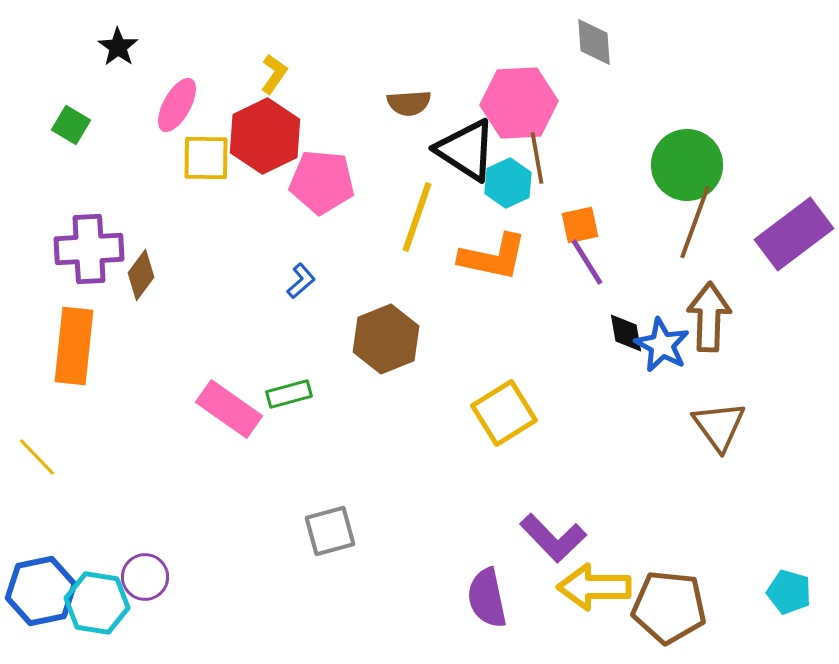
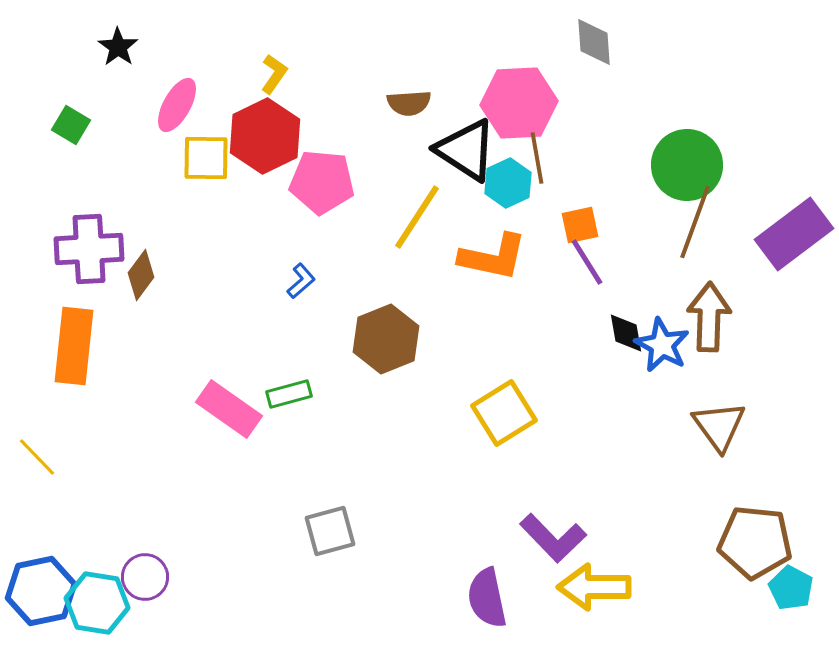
yellow line at (417, 217): rotated 14 degrees clockwise
cyan pentagon at (789, 592): moved 2 px right, 4 px up; rotated 12 degrees clockwise
brown pentagon at (669, 607): moved 86 px right, 65 px up
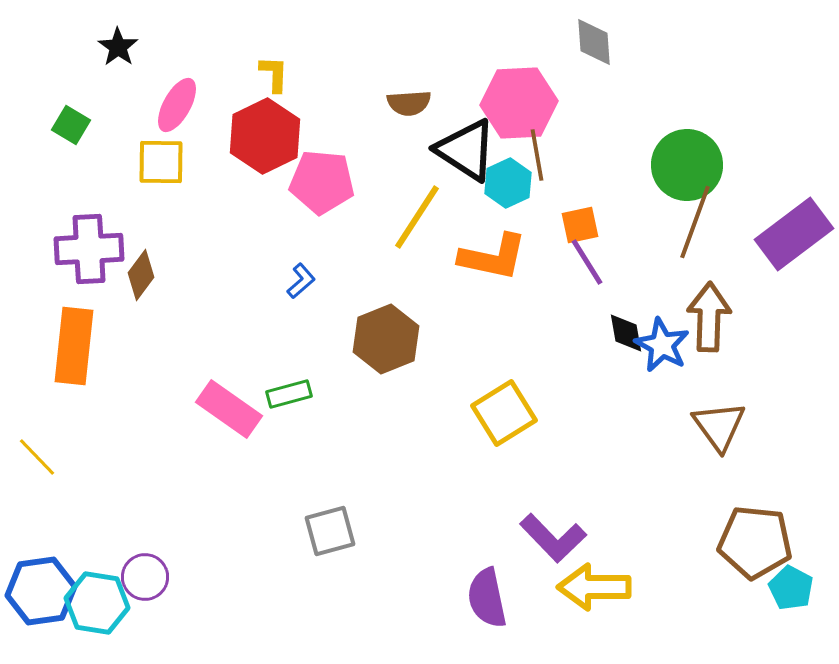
yellow L-shape at (274, 74): rotated 33 degrees counterclockwise
yellow square at (206, 158): moved 45 px left, 4 px down
brown line at (537, 158): moved 3 px up
blue hexagon at (41, 591): rotated 4 degrees clockwise
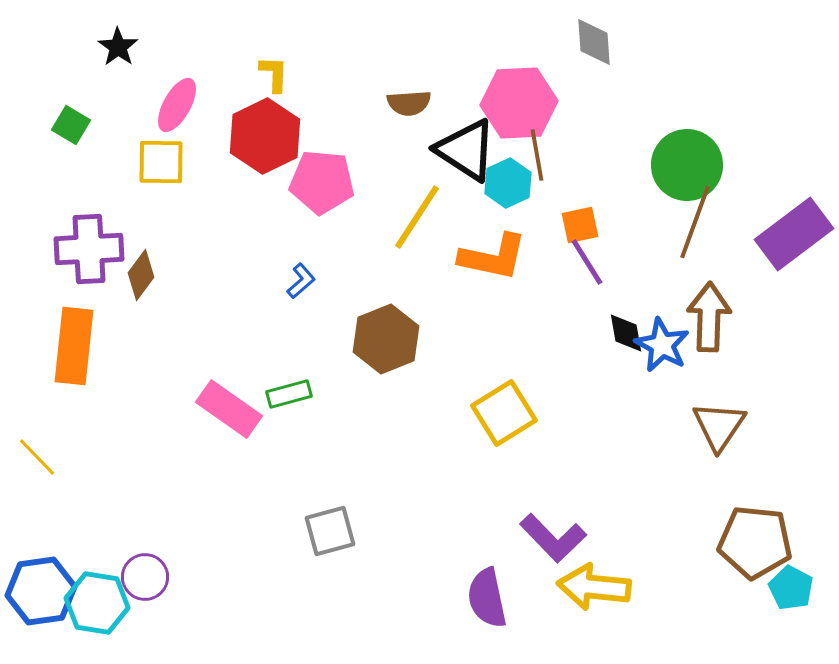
brown triangle at (719, 426): rotated 10 degrees clockwise
yellow arrow at (594, 587): rotated 6 degrees clockwise
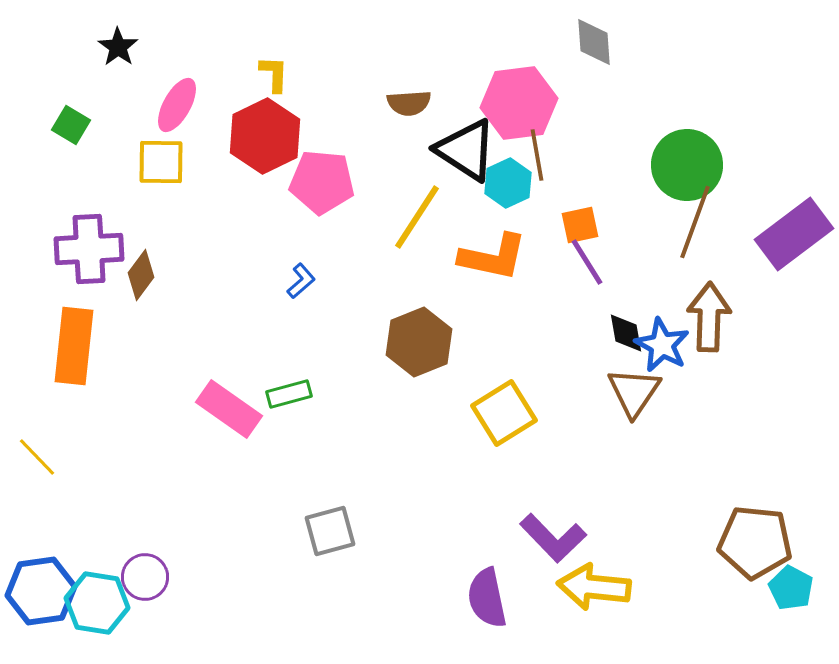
pink hexagon at (519, 103): rotated 4 degrees counterclockwise
brown hexagon at (386, 339): moved 33 px right, 3 px down
brown triangle at (719, 426): moved 85 px left, 34 px up
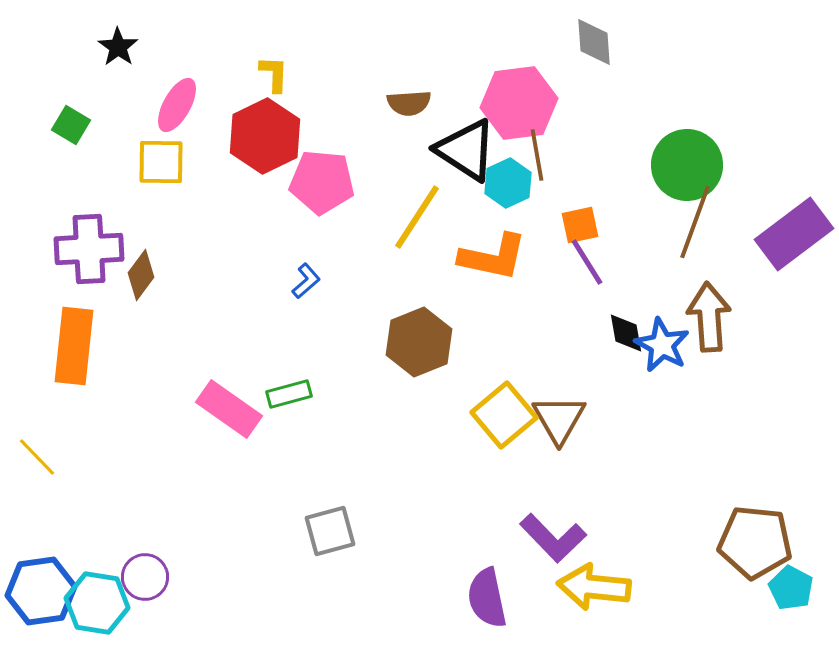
blue L-shape at (301, 281): moved 5 px right
brown arrow at (709, 317): rotated 6 degrees counterclockwise
brown triangle at (634, 392): moved 75 px left, 27 px down; rotated 4 degrees counterclockwise
yellow square at (504, 413): moved 2 px down; rotated 8 degrees counterclockwise
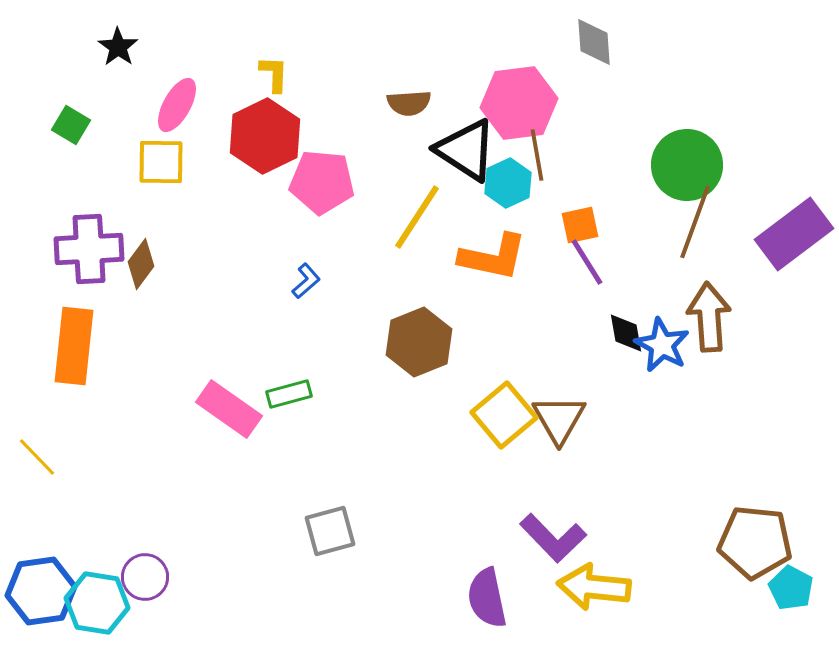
brown diamond at (141, 275): moved 11 px up
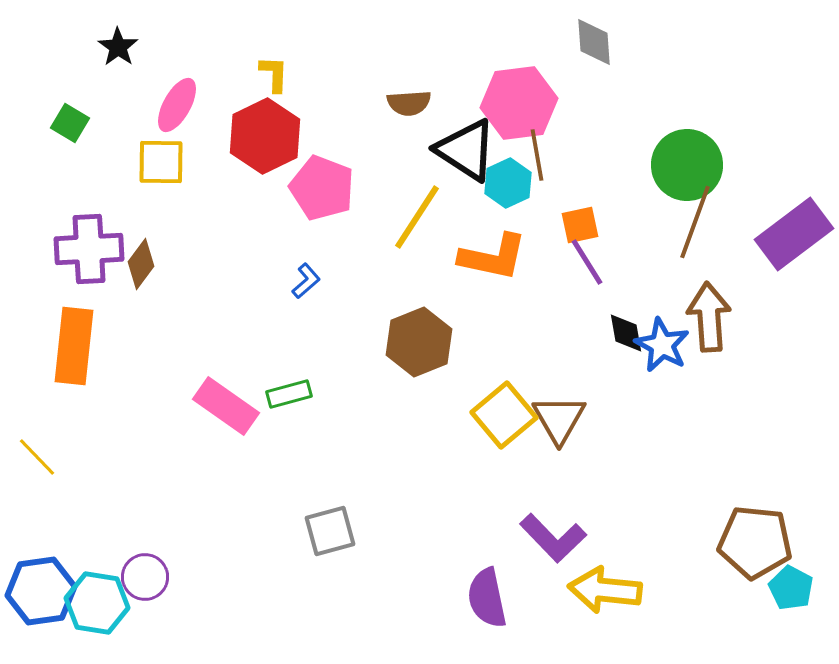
green square at (71, 125): moved 1 px left, 2 px up
pink pentagon at (322, 182): moved 6 px down; rotated 16 degrees clockwise
pink rectangle at (229, 409): moved 3 px left, 3 px up
yellow arrow at (594, 587): moved 11 px right, 3 px down
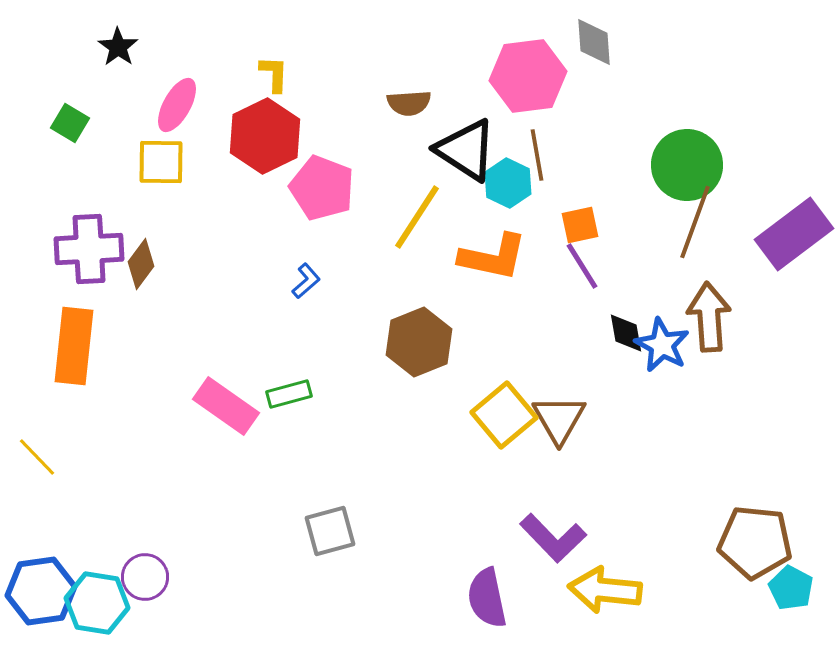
pink hexagon at (519, 103): moved 9 px right, 27 px up
cyan hexagon at (508, 183): rotated 9 degrees counterclockwise
purple line at (587, 262): moved 5 px left, 4 px down
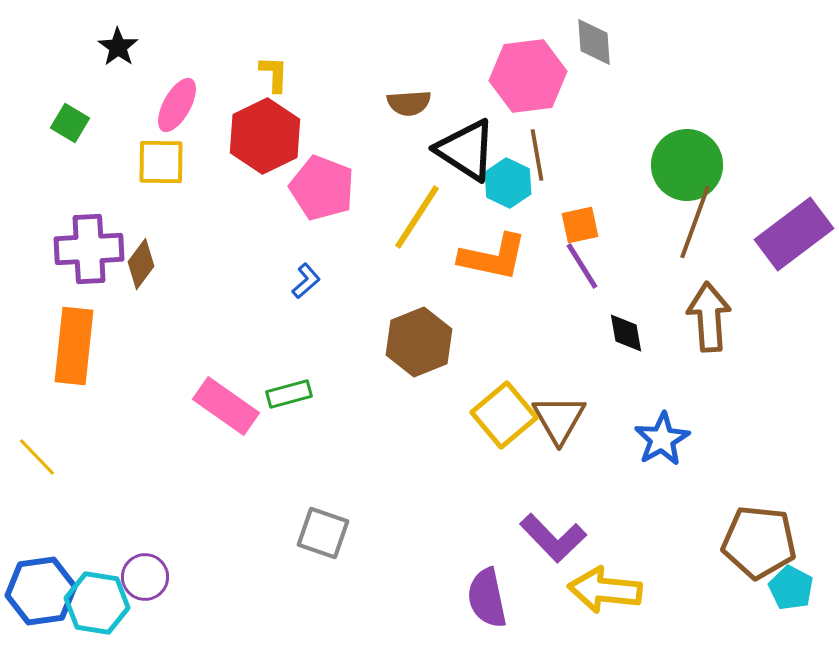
blue star at (662, 345): moved 94 px down; rotated 14 degrees clockwise
gray square at (330, 531): moved 7 px left, 2 px down; rotated 34 degrees clockwise
brown pentagon at (755, 542): moved 4 px right
